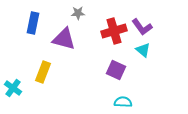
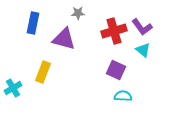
cyan cross: rotated 24 degrees clockwise
cyan semicircle: moved 6 px up
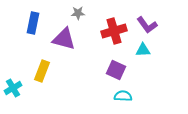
purple L-shape: moved 5 px right, 2 px up
cyan triangle: rotated 42 degrees counterclockwise
yellow rectangle: moved 1 px left, 1 px up
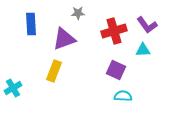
blue rectangle: moved 2 px left, 1 px down; rotated 15 degrees counterclockwise
purple triangle: rotated 35 degrees counterclockwise
yellow rectangle: moved 12 px right
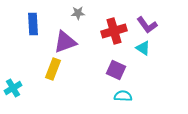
blue rectangle: moved 2 px right
purple triangle: moved 1 px right, 3 px down
cyan triangle: moved 2 px up; rotated 35 degrees clockwise
yellow rectangle: moved 1 px left, 2 px up
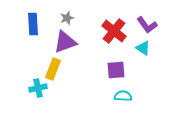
gray star: moved 11 px left, 5 px down; rotated 16 degrees counterclockwise
red cross: rotated 35 degrees counterclockwise
purple square: rotated 30 degrees counterclockwise
cyan cross: moved 25 px right; rotated 18 degrees clockwise
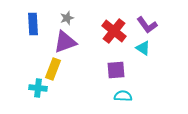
cyan cross: rotated 18 degrees clockwise
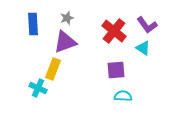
cyan cross: rotated 18 degrees clockwise
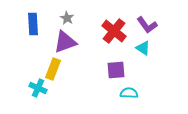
gray star: rotated 24 degrees counterclockwise
cyan semicircle: moved 6 px right, 3 px up
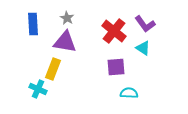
purple L-shape: moved 2 px left, 1 px up
purple triangle: rotated 30 degrees clockwise
purple square: moved 3 px up
cyan cross: moved 1 px down
